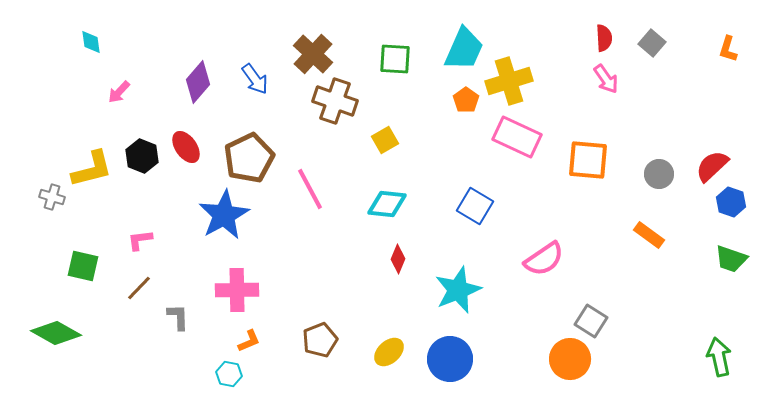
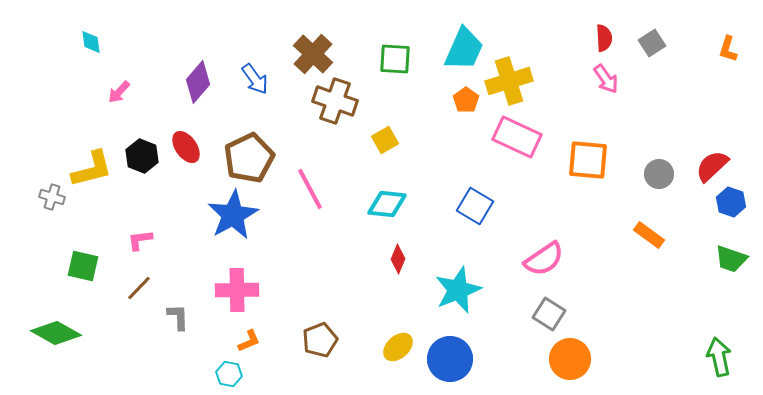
gray square at (652, 43): rotated 16 degrees clockwise
blue star at (224, 215): moved 9 px right
gray square at (591, 321): moved 42 px left, 7 px up
yellow ellipse at (389, 352): moved 9 px right, 5 px up
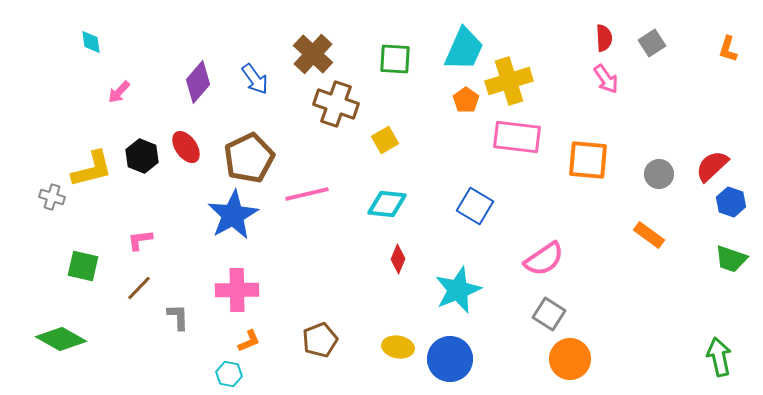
brown cross at (335, 101): moved 1 px right, 3 px down
pink rectangle at (517, 137): rotated 18 degrees counterclockwise
pink line at (310, 189): moved 3 px left, 5 px down; rotated 75 degrees counterclockwise
green diamond at (56, 333): moved 5 px right, 6 px down
yellow ellipse at (398, 347): rotated 52 degrees clockwise
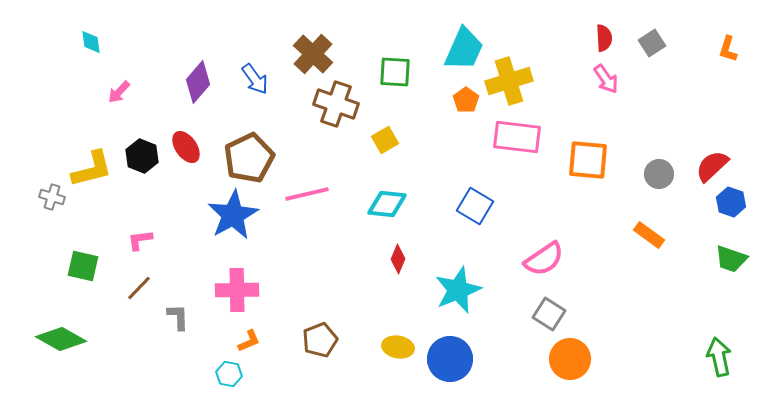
green square at (395, 59): moved 13 px down
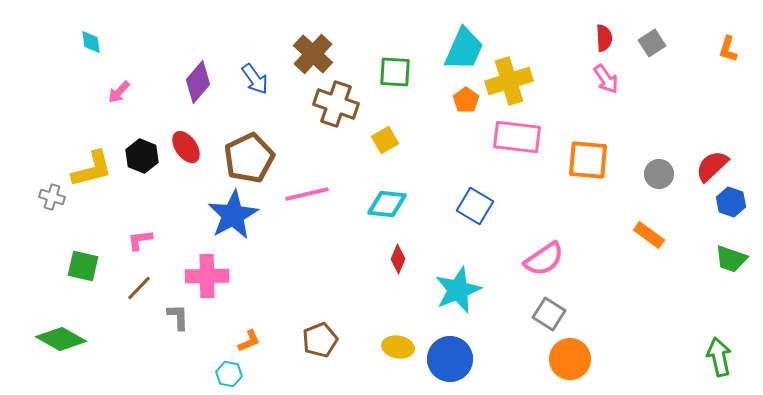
pink cross at (237, 290): moved 30 px left, 14 px up
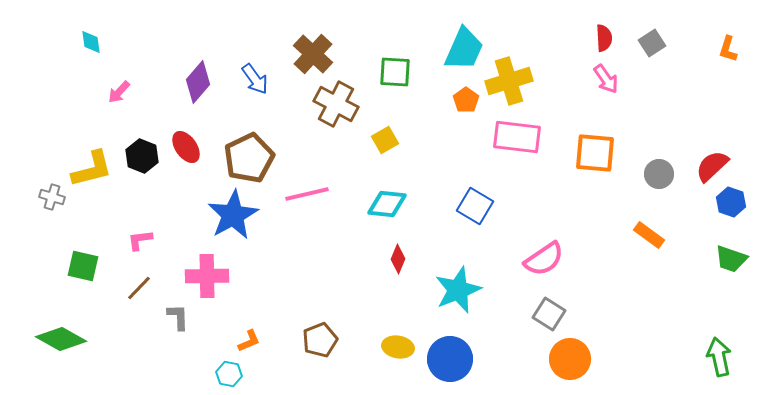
brown cross at (336, 104): rotated 9 degrees clockwise
orange square at (588, 160): moved 7 px right, 7 px up
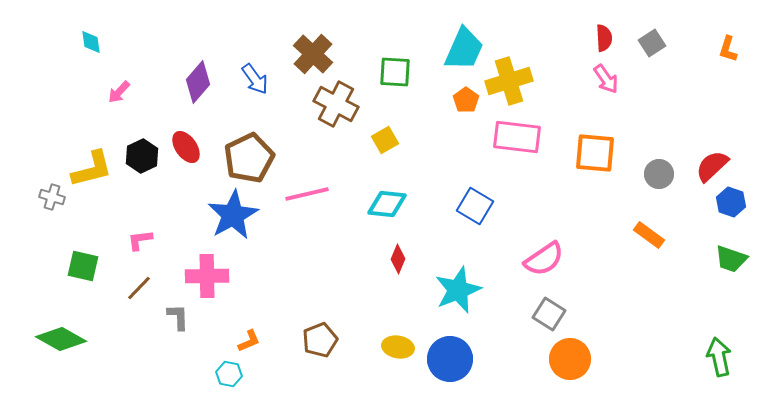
black hexagon at (142, 156): rotated 12 degrees clockwise
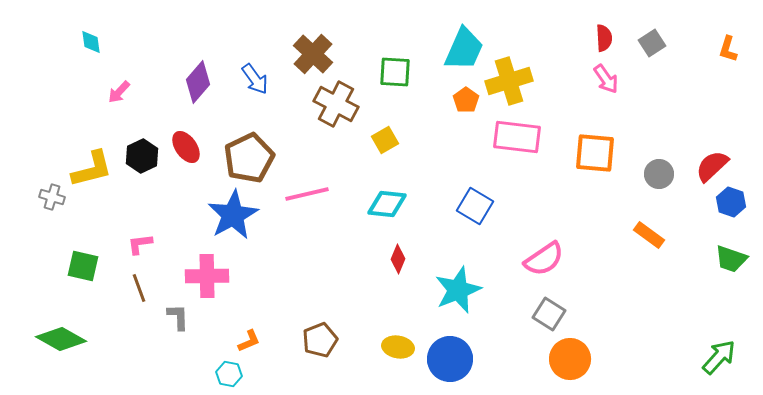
pink L-shape at (140, 240): moved 4 px down
brown line at (139, 288): rotated 64 degrees counterclockwise
green arrow at (719, 357): rotated 54 degrees clockwise
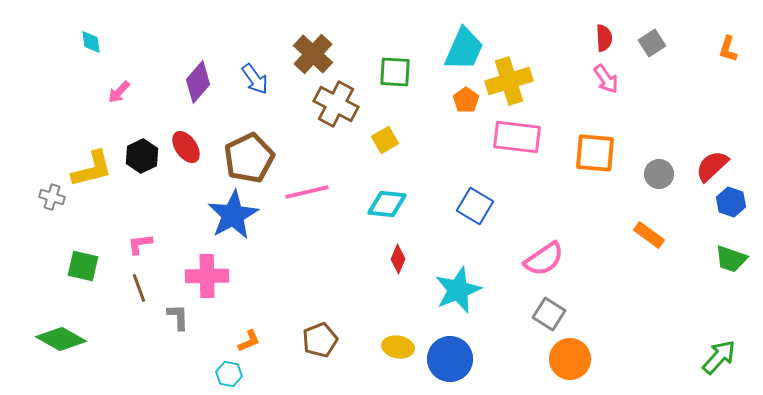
pink line at (307, 194): moved 2 px up
